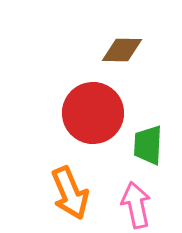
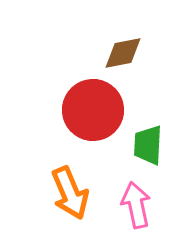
brown diamond: moved 1 px right, 3 px down; rotated 12 degrees counterclockwise
red circle: moved 3 px up
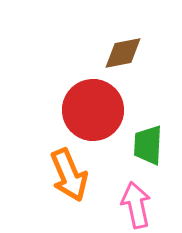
orange arrow: moved 1 px left, 18 px up
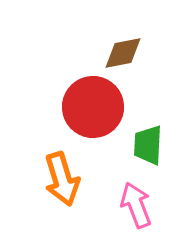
red circle: moved 3 px up
orange arrow: moved 7 px left, 4 px down; rotated 6 degrees clockwise
pink arrow: rotated 9 degrees counterclockwise
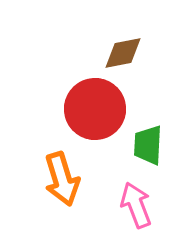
red circle: moved 2 px right, 2 px down
